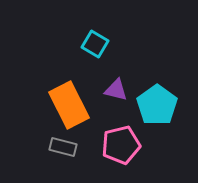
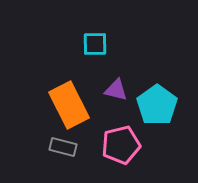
cyan square: rotated 32 degrees counterclockwise
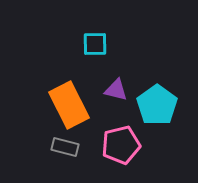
gray rectangle: moved 2 px right
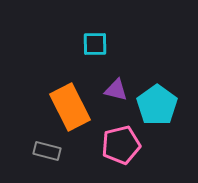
orange rectangle: moved 1 px right, 2 px down
gray rectangle: moved 18 px left, 4 px down
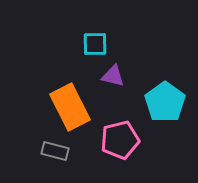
purple triangle: moved 3 px left, 14 px up
cyan pentagon: moved 8 px right, 3 px up
pink pentagon: moved 1 px left, 5 px up
gray rectangle: moved 8 px right
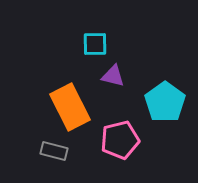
gray rectangle: moved 1 px left
